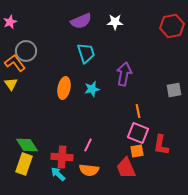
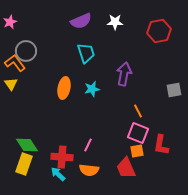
red hexagon: moved 13 px left, 5 px down
orange line: rotated 16 degrees counterclockwise
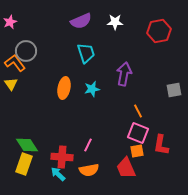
orange semicircle: rotated 18 degrees counterclockwise
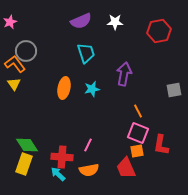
orange L-shape: moved 1 px down
yellow triangle: moved 3 px right
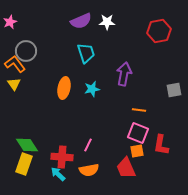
white star: moved 8 px left
orange line: moved 1 px right, 1 px up; rotated 56 degrees counterclockwise
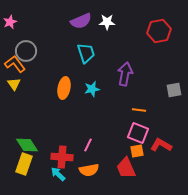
purple arrow: moved 1 px right
red L-shape: rotated 110 degrees clockwise
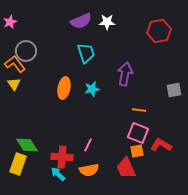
yellow rectangle: moved 6 px left
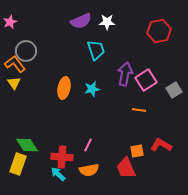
cyan trapezoid: moved 10 px right, 3 px up
yellow triangle: moved 1 px up
gray square: rotated 21 degrees counterclockwise
pink square: moved 8 px right, 53 px up; rotated 35 degrees clockwise
